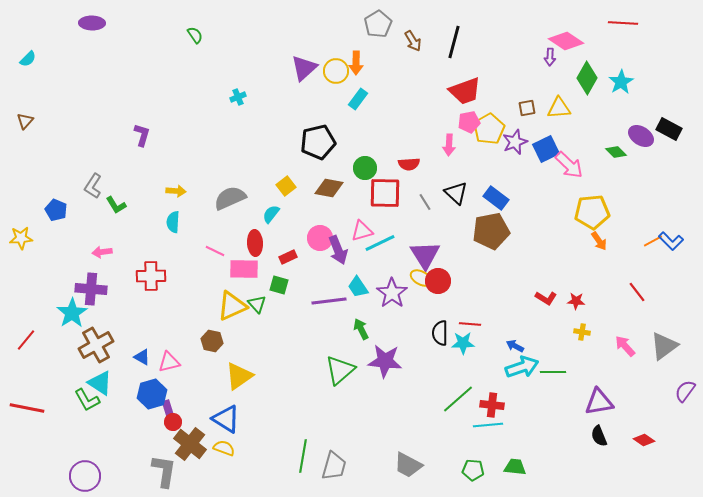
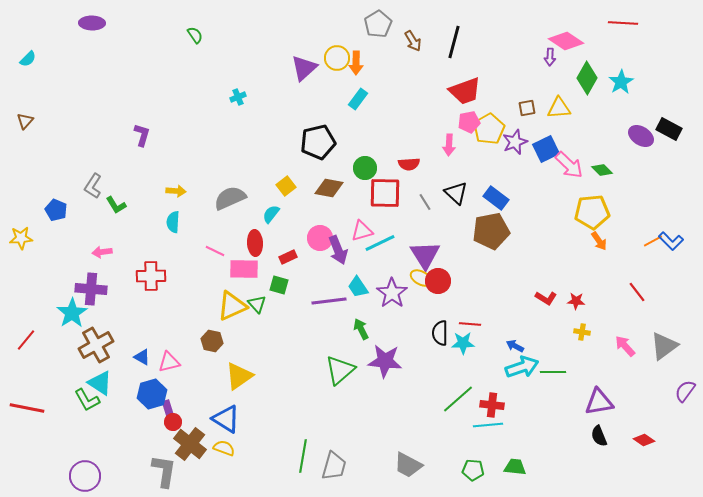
yellow circle at (336, 71): moved 1 px right, 13 px up
green diamond at (616, 152): moved 14 px left, 18 px down
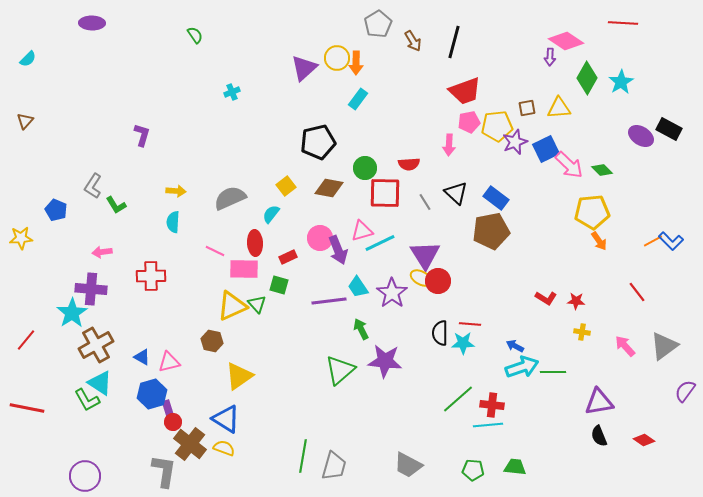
cyan cross at (238, 97): moved 6 px left, 5 px up
yellow pentagon at (489, 129): moved 8 px right, 3 px up; rotated 24 degrees clockwise
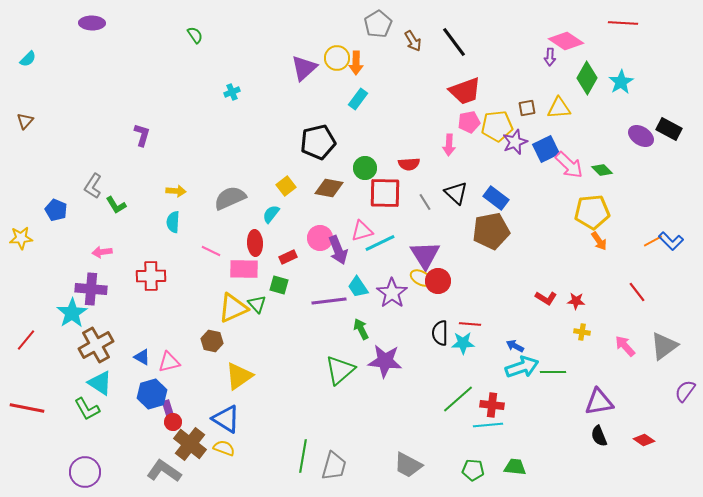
black line at (454, 42): rotated 52 degrees counterclockwise
pink line at (215, 251): moved 4 px left
yellow triangle at (232, 306): moved 1 px right, 2 px down
green L-shape at (87, 400): moved 9 px down
gray L-shape at (164, 471): rotated 64 degrees counterclockwise
purple circle at (85, 476): moved 4 px up
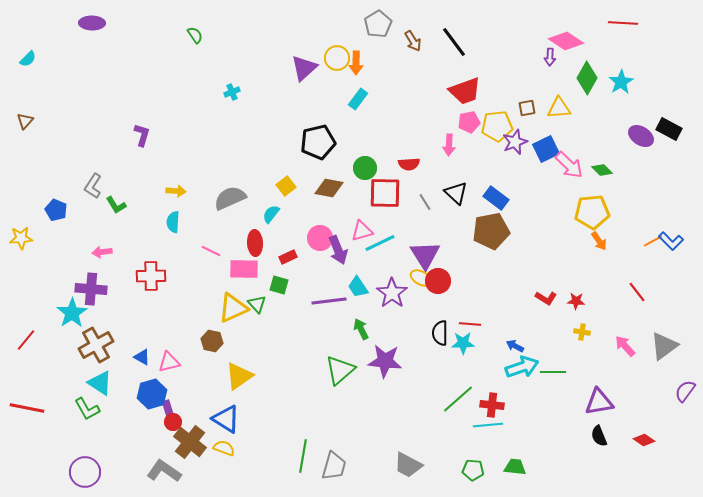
brown cross at (190, 444): moved 2 px up
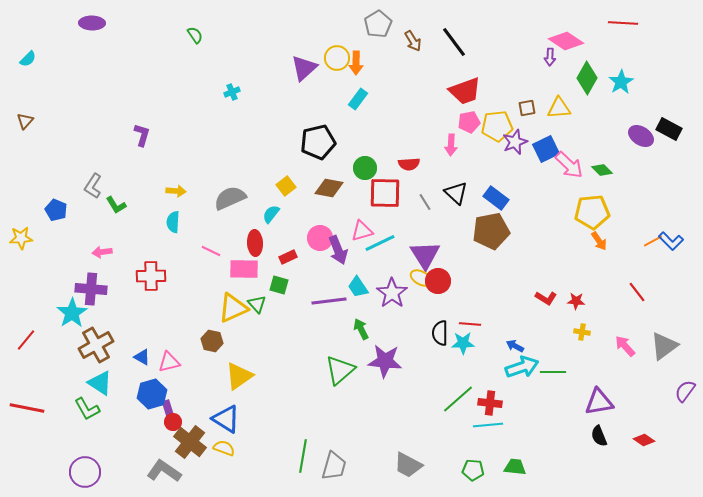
pink arrow at (449, 145): moved 2 px right
red cross at (492, 405): moved 2 px left, 2 px up
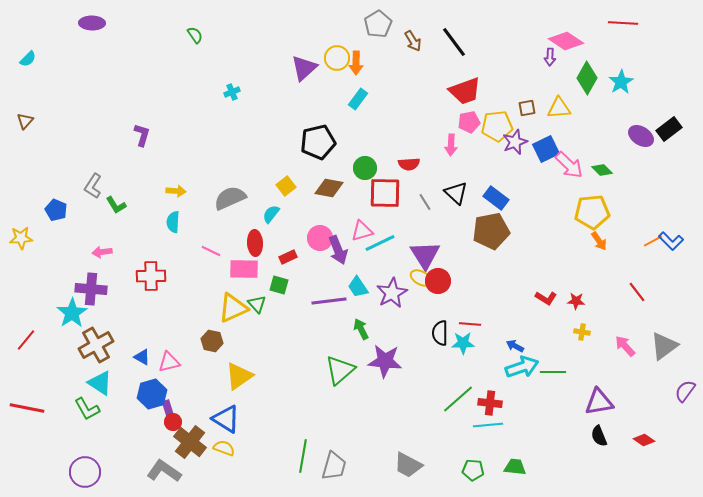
black rectangle at (669, 129): rotated 65 degrees counterclockwise
purple star at (392, 293): rotated 8 degrees clockwise
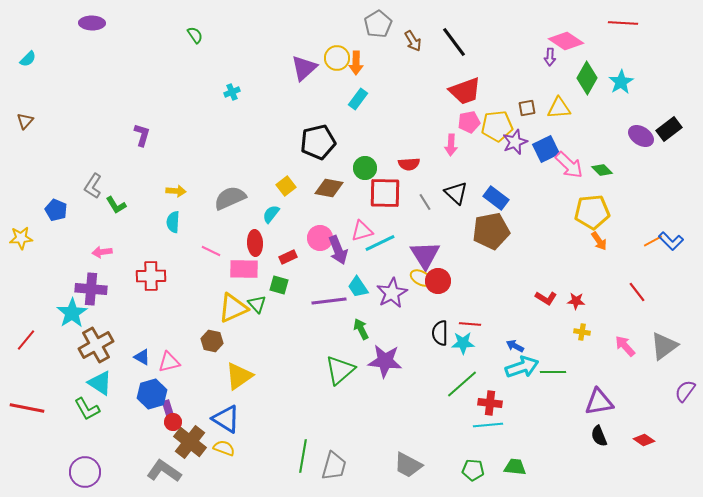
green line at (458, 399): moved 4 px right, 15 px up
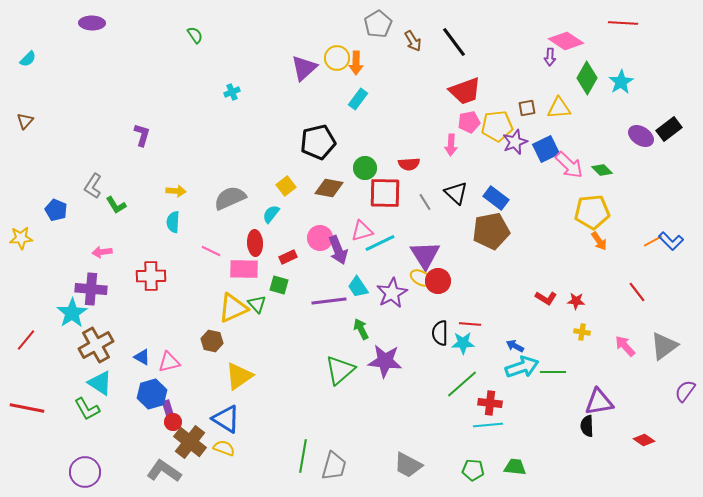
black semicircle at (599, 436): moved 12 px left, 10 px up; rotated 20 degrees clockwise
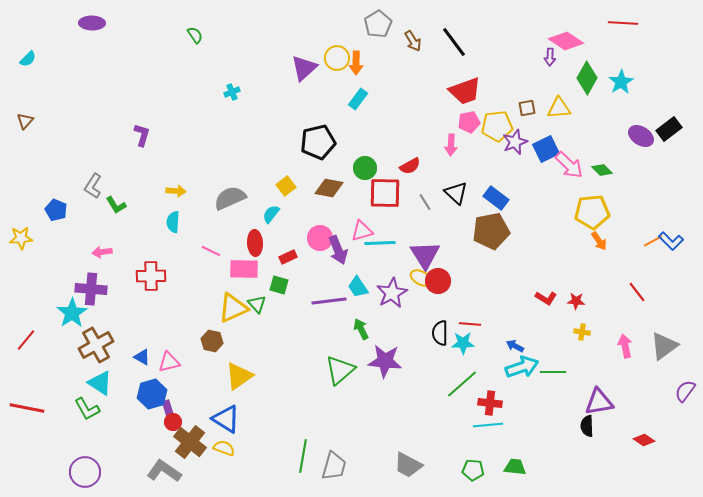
red semicircle at (409, 164): moved 1 px right, 2 px down; rotated 25 degrees counterclockwise
cyan line at (380, 243): rotated 24 degrees clockwise
pink arrow at (625, 346): rotated 30 degrees clockwise
